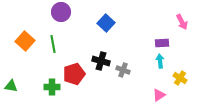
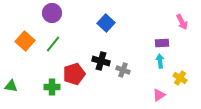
purple circle: moved 9 px left, 1 px down
green line: rotated 48 degrees clockwise
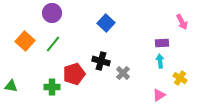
gray cross: moved 3 px down; rotated 24 degrees clockwise
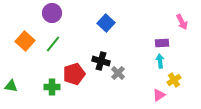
gray cross: moved 5 px left
yellow cross: moved 6 px left, 2 px down; rotated 24 degrees clockwise
